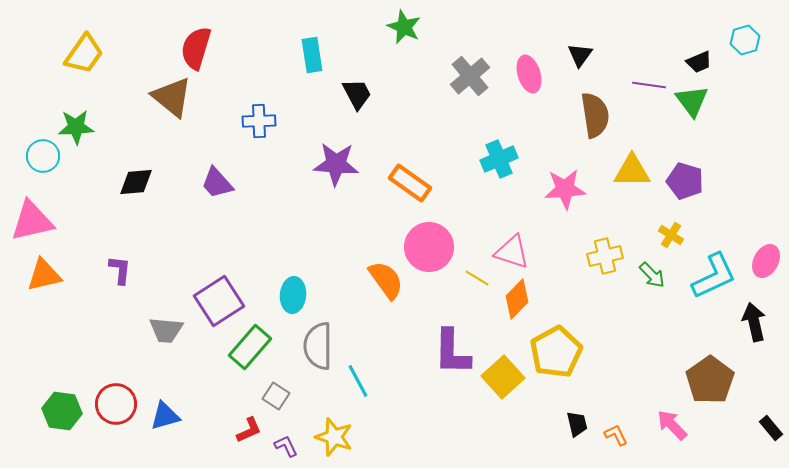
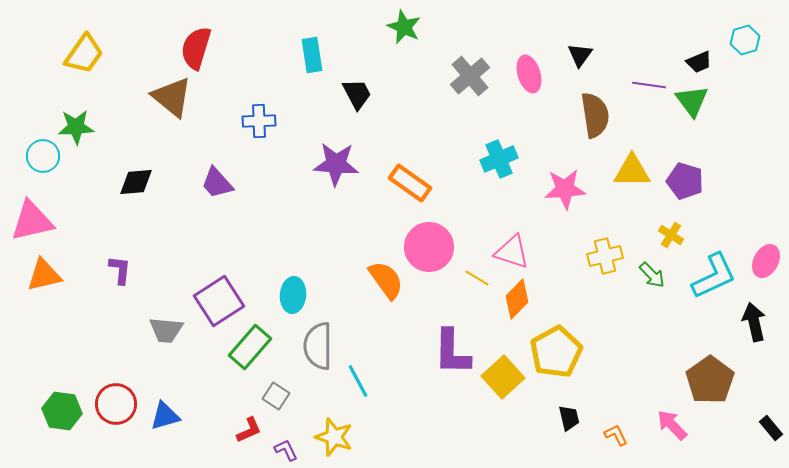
black trapezoid at (577, 424): moved 8 px left, 6 px up
purple L-shape at (286, 446): moved 4 px down
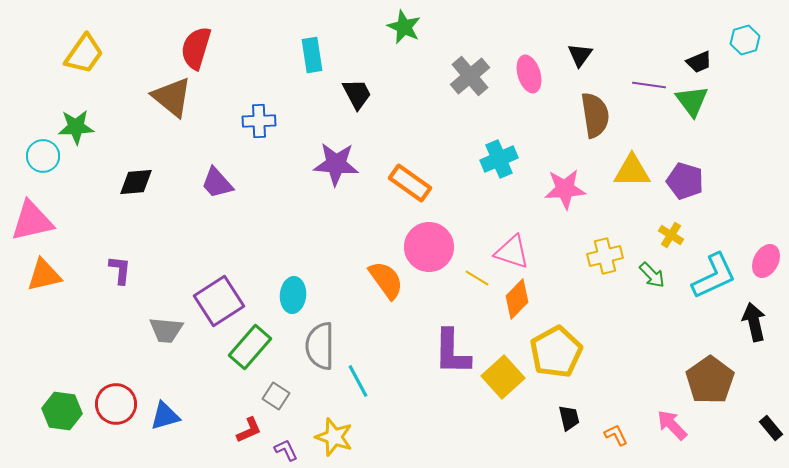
gray semicircle at (318, 346): moved 2 px right
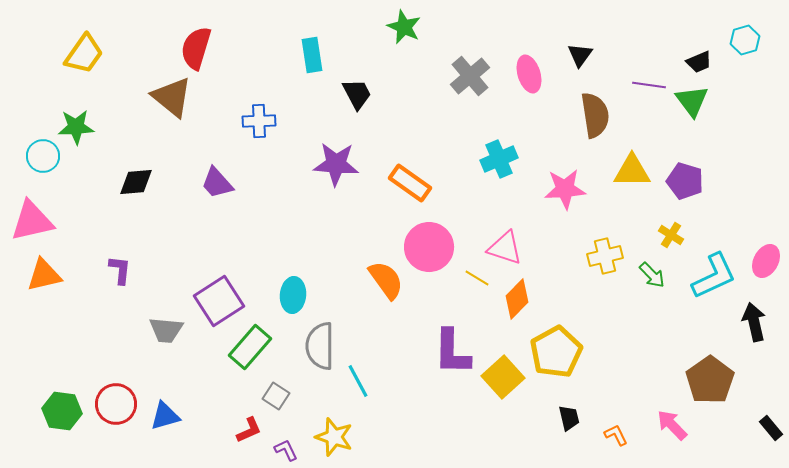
pink triangle at (512, 252): moved 7 px left, 4 px up
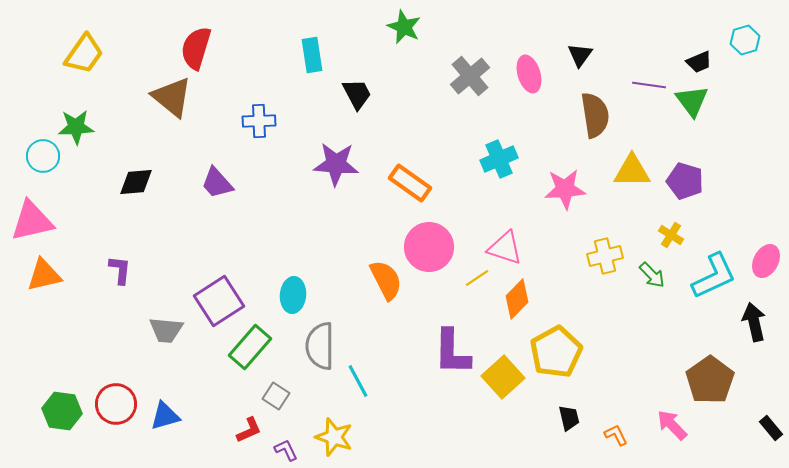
yellow line at (477, 278): rotated 65 degrees counterclockwise
orange semicircle at (386, 280): rotated 9 degrees clockwise
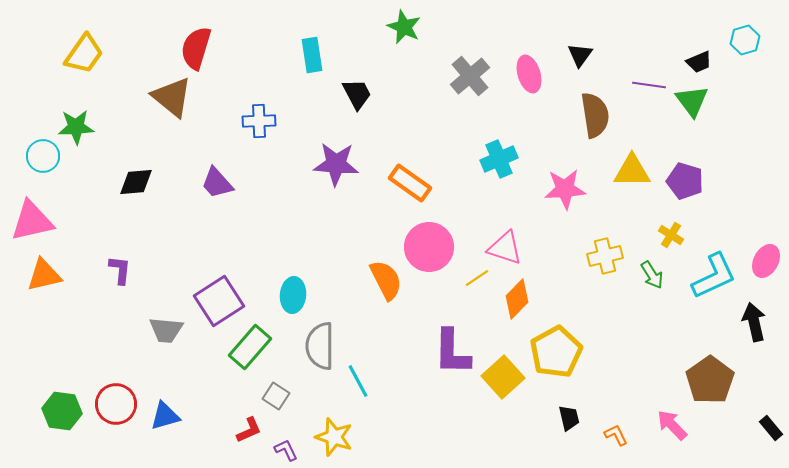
green arrow at (652, 275): rotated 12 degrees clockwise
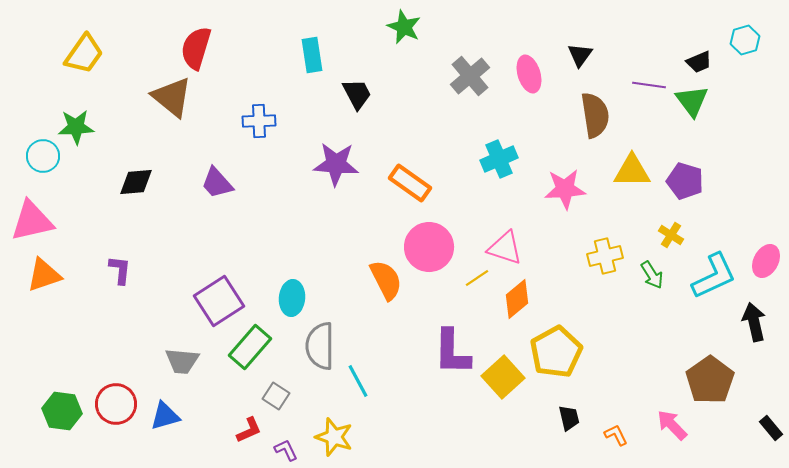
orange triangle at (44, 275): rotated 6 degrees counterclockwise
cyan ellipse at (293, 295): moved 1 px left, 3 px down
orange diamond at (517, 299): rotated 6 degrees clockwise
gray trapezoid at (166, 330): moved 16 px right, 31 px down
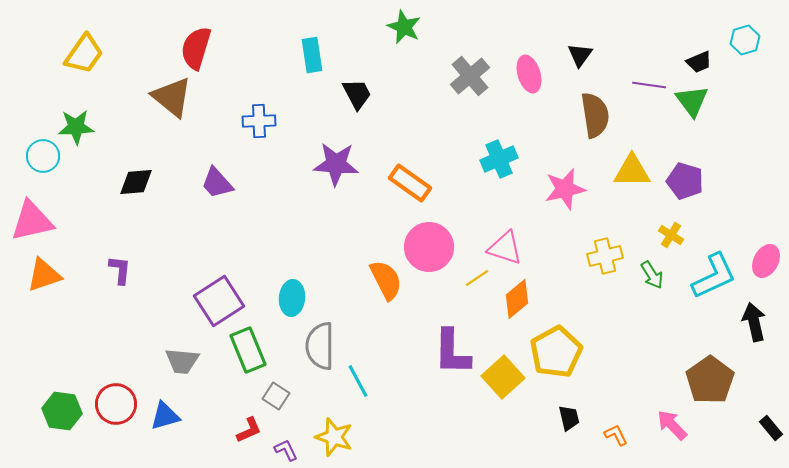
pink star at (565, 189): rotated 9 degrees counterclockwise
green rectangle at (250, 347): moved 2 px left, 3 px down; rotated 63 degrees counterclockwise
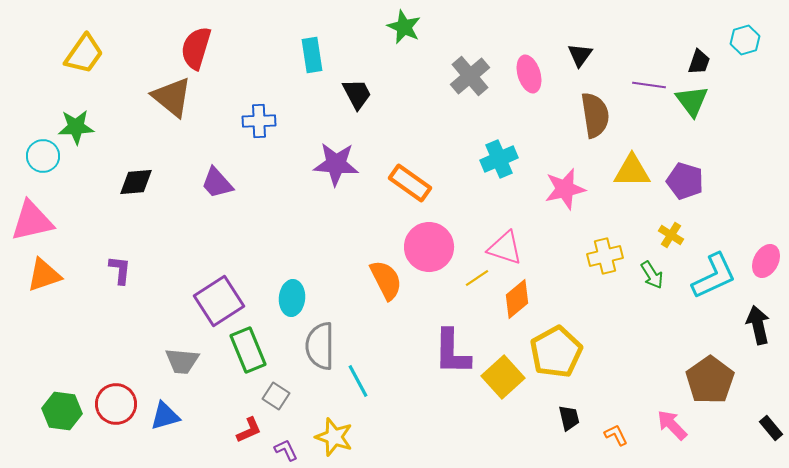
black trapezoid at (699, 62): rotated 48 degrees counterclockwise
black arrow at (754, 322): moved 4 px right, 3 px down
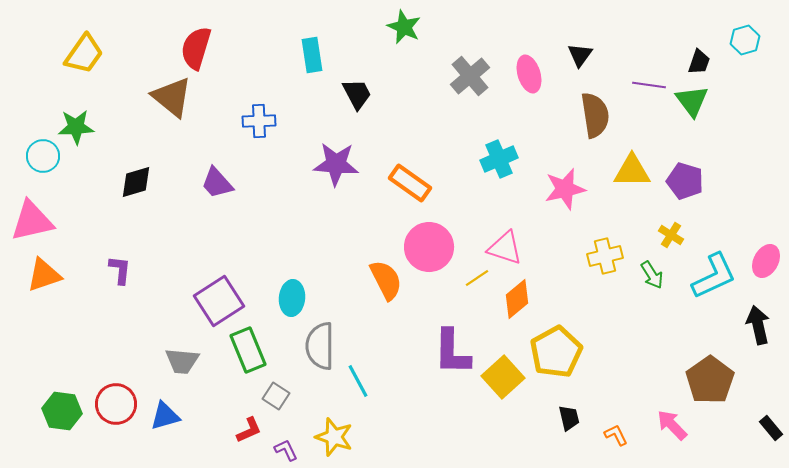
black diamond at (136, 182): rotated 12 degrees counterclockwise
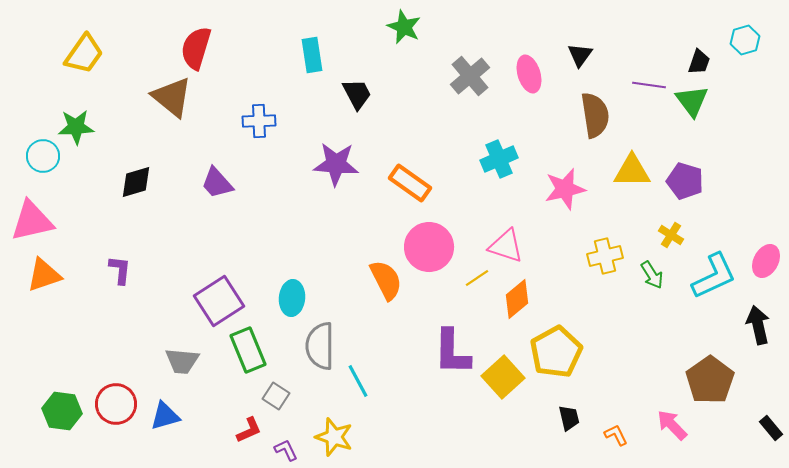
pink triangle at (505, 248): moved 1 px right, 2 px up
